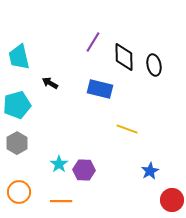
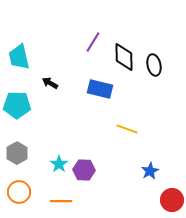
cyan pentagon: rotated 16 degrees clockwise
gray hexagon: moved 10 px down
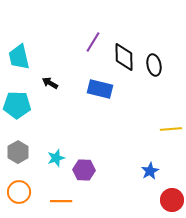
yellow line: moved 44 px right; rotated 25 degrees counterclockwise
gray hexagon: moved 1 px right, 1 px up
cyan star: moved 3 px left, 6 px up; rotated 18 degrees clockwise
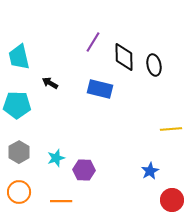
gray hexagon: moved 1 px right
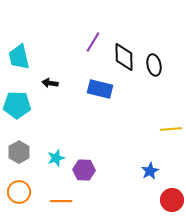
black arrow: rotated 21 degrees counterclockwise
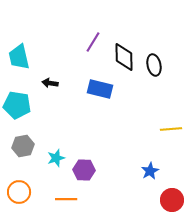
cyan pentagon: rotated 8 degrees clockwise
gray hexagon: moved 4 px right, 6 px up; rotated 20 degrees clockwise
orange line: moved 5 px right, 2 px up
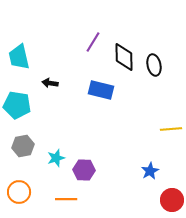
blue rectangle: moved 1 px right, 1 px down
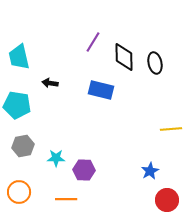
black ellipse: moved 1 px right, 2 px up
cyan star: rotated 18 degrees clockwise
red circle: moved 5 px left
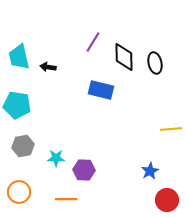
black arrow: moved 2 px left, 16 px up
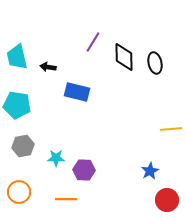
cyan trapezoid: moved 2 px left
blue rectangle: moved 24 px left, 2 px down
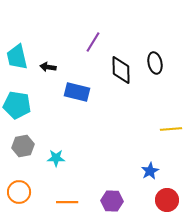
black diamond: moved 3 px left, 13 px down
purple hexagon: moved 28 px right, 31 px down
orange line: moved 1 px right, 3 px down
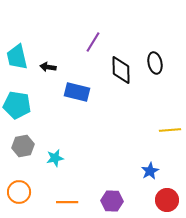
yellow line: moved 1 px left, 1 px down
cyan star: moved 1 px left; rotated 12 degrees counterclockwise
